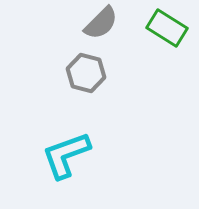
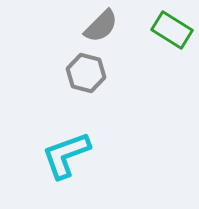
gray semicircle: moved 3 px down
green rectangle: moved 5 px right, 2 px down
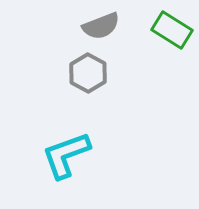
gray semicircle: rotated 24 degrees clockwise
gray hexagon: moved 2 px right; rotated 15 degrees clockwise
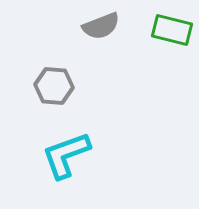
green rectangle: rotated 18 degrees counterclockwise
gray hexagon: moved 34 px left, 13 px down; rotated 24 degrees counterclockwise
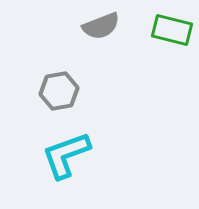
gray hexagon: moved 5 px right, 5 px down; rotated 15 degrees counterclockwise
